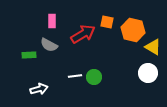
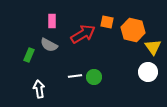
yellow triangle: rotated 24 degrees clockwise
green rectangle: rotated 64 degrees counterclockwise
white circle: moved 1 px up
white arrow: rotated 84 degrees counterclockwise
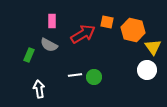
white circle: moved 1 px left, 2 px up
white line: moved 1 px up
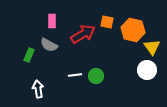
yellow triangle: moved 1 px left
green circle: moved 2 px right, 1 px up
white arrow: moved 1 px left
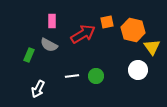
orange square: rotated 24 degrees counterclockwise
white circle: moved 9 px left
white line: moved 3 px left, 1 px down
white arrow: rotated 144 degrees counterclockwise
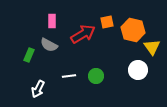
white line: moved 3 px left
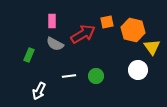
gray semicircle: moved 6 px right, 1 px up
white arrow: moved 1 px right, 2 px down
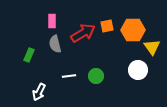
orange square: moved 4 px down
orange hexagon: rotated 15 degrees counterclockwise
red arrow: moved 1 px up
gray semicircle: rotated 48 degrees clockwise
white arrow: moved 1 px down
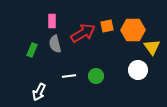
green rectangle: moved 3 px right, 5 px up
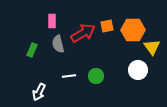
gray semicircle: moved 3 px right
